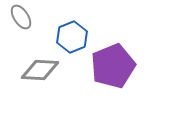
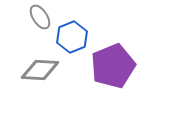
gray ellipse: moved 19 px right
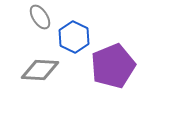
blue hexagon: moved 2 px right; rotated 12 degrees counterclockwise
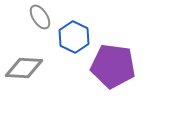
purple pentagon: rotated 30 degrees clockwise
gray diamond: moved 16 px left, 2 px up
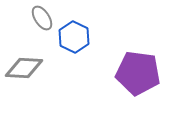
gray ellipse: moved 2 px right, 1 px down
purple pentagon: moved 25 px right, 7 px down
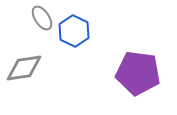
blue hexagon: moved 6 px up
gray diamond: rotated 12 degrees counterclockwise
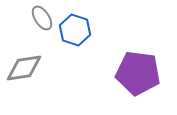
blue hexagon: moved 1 px right, 1 px up; rotated 8 degrees counterclockwise
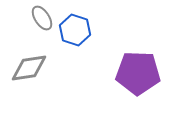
gray diamond: moved 5 px right
purple pentagon: rotated 6 degrees counterclockwise
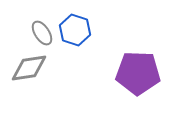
gray ellipse: moved 15 px down
